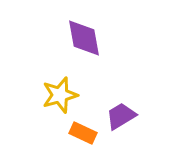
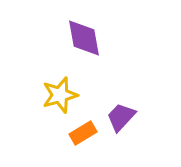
purple trapezoid: moved 1 px down; rotated 16 degrees counterclockwise
orange rectangle: rotated 56 degrees counterclockwise
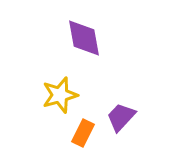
orange rectangle: rotated 32 degrees counterclockwise
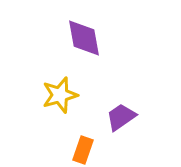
purple trapezoid: rotated 12 degrees clockwise
orange rectangle: moved 17 px down; rotated 8 degrees counterclockwise
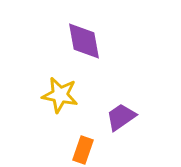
purple diamond: moved 3 px down
yellow star: rotated 27 degrees clockwise
